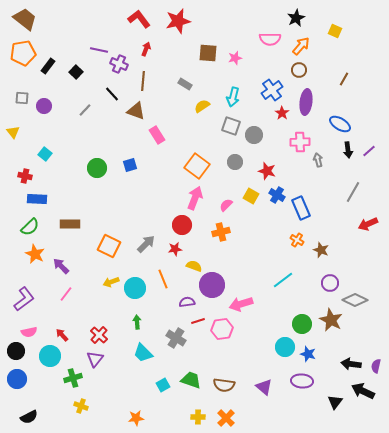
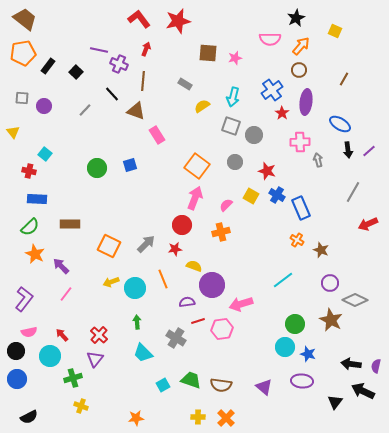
red cross at (25, 176): moved 4 px right, 5 px up
purple L-shape at (24, 299): rotated 15 degrees counterclockwise
green circle at (302, 324): moved 7 px left
brown semicircle at (224, 385): moved 3 px left
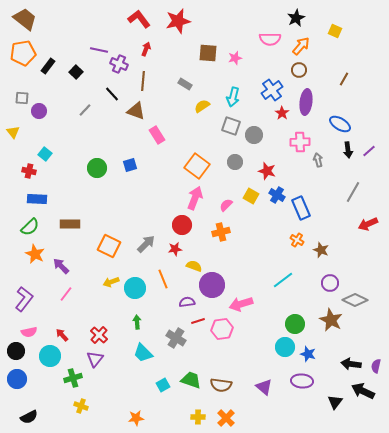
purple circle at (44, 106): moved 5 px left, 5 px down
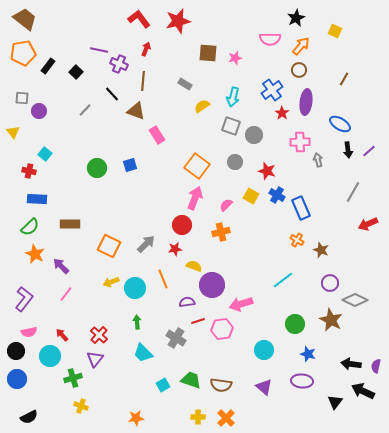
cyan circle at (285, 347): moved 21 px left, 3 px down
